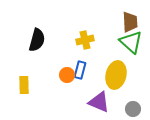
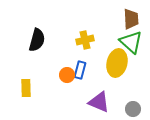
brown trapezoid: moved 1 px right, 3 px up
yellow ellipse: moved 1 px right, 12 px up
yellow rectangle: moved 2 px right, 3 px down
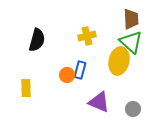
yellow cross: moved 2 px right, 4 px up
yellow ellipse: moved 2 px right, 2 px up
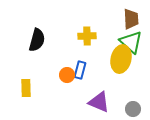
yellow cross: rotated 12 degrees clockwise
yellow ellipse: moved 2 px right, 2 px up
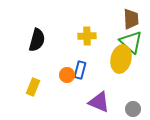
yellow rectangle: moved 7 px right, 1 px up; rotated 24 degrees clockwise
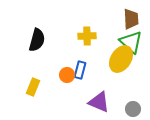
yellow ellipse: rotated 20 degrees clockwise
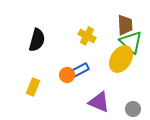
brown trapezoid: moved 6 px left, 6 px down
yellow cross: rotated 30 degrees clockwise
blue rectangle: rotated 48 degrees clockwise
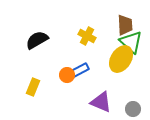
black semicircle: rotated 135 degrees counterclockwise
purple triangle: moved 2 px right
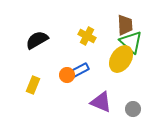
yellow rectangle: moved 2 px up
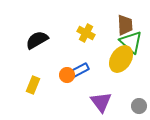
yellow cross: moved 1 px left, 3 px up
purple triangle: rotated 30 degrees clockwise
gray circle: moved 6 px right, 3 px up
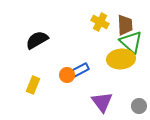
yellow cross: moved 14 px right, 11 px up
yellow ellipse: rotated 52 degrees clockwise
purple triangle: moved 1 px right
